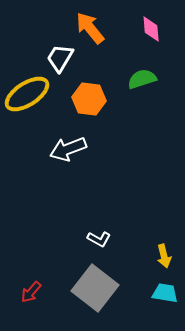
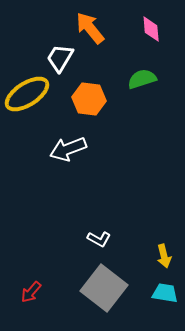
gray square: moved 9 px right
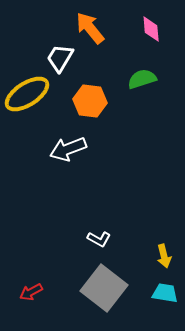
orange hexagon: moved 1 px right, 2 px down
red arrow: rotated 20 degrees clockwise
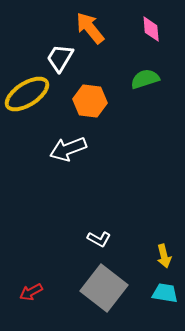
green semicircle: moved 3 px right
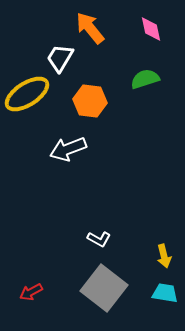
pink diamond: rotated 8 degrees counterclockwise
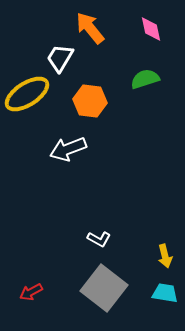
yellow arrow: moved 1 px right
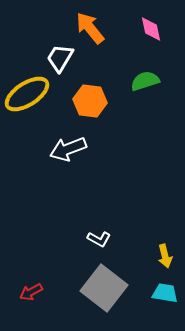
green semicircle: moved 2 px down
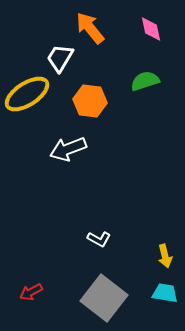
gray square: moved 10 px down
